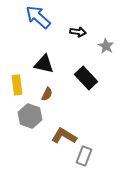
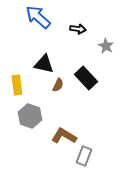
black arrow: moved 3 px up
brown semicircle: moved 11 px right, 9 px up
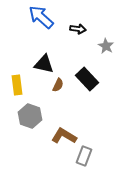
blue arrow: moved 3 px right
black rectangle: moved 1 px right, 1 px down
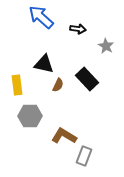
gray hexagon: rotated 20 degrees counterclockwise
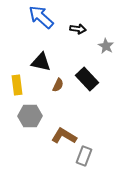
black triangle: moved 3 px left, 2 px up
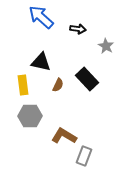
yellow rectangle: moved 6 px right
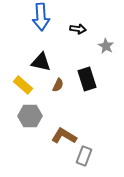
blue arrow: rotated 136 degrees counterclockwise
black rectangle: rotated 25 degrees clockwise
yellow rectangle: rotated 42 degrees counterclockwise
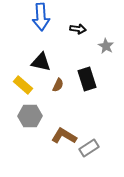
gray rectangle: moved 5 px right, 8 px up; rotated 36 degrees clockwise
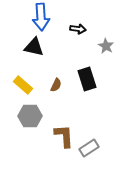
black triangle: moved 7 px left, 15 px up
brown semicircle: moved 2 px left
brown L-shape: rotated 55 degrees clockwise
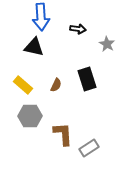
gray star: moved 1 px right, 2 px up
brown L-shape: moved 1 px left, 2 px up
